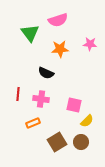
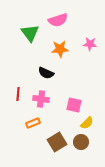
yellow semicircle: moved 2 px down
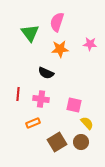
pink semicircle: moved 1 px left, 2 px down; rotated 126 degrees clockwise
yellow semicircle: rotated 88 degrees counterclockwise
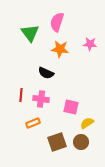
orange star: rotated 12 degrees clockwise
red line: moved 3 px right, 1 px down
pink square: moved 3 px left, 2 px down
yellow semicircle: rotated 80 degrees counterclockwise
brown square: rotated 12 degrees clockwise
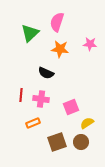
green triangle: rotated 24 degrees clockwise
pink square: rotated 35 degrees counterclockwise
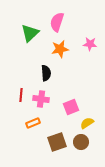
orange star: rotated 18 degrees counterclockwise
black semicircle: rotated 119 degrees counterclockwise
